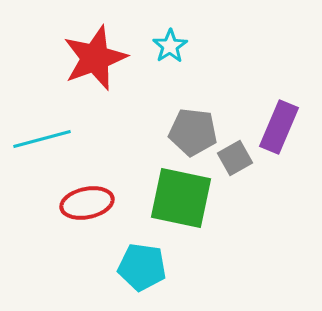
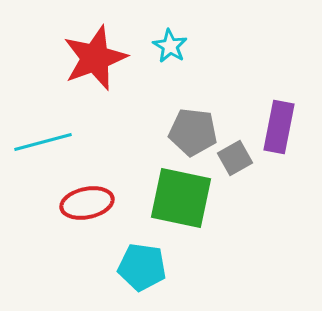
cyan star: rotated 8 degrees counterclockwise
purple rectangle: rotated 12 degrees counterclockwise
cyan line: moved 1 px right, 3 px down
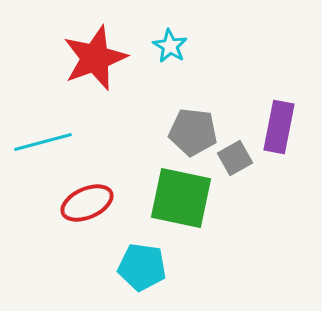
red ellipse: rotated 12 degrees counterclockwise
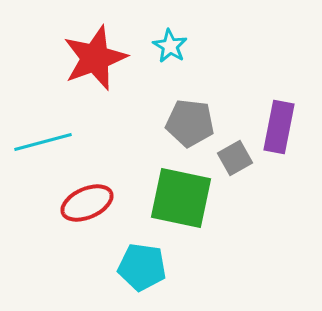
gray pentagon: moved 3 px left, 9 px up
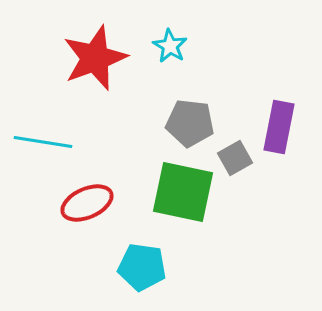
cyan line: rotated 24 degrees clockwise
green square: moved 2 px right, 6 px up
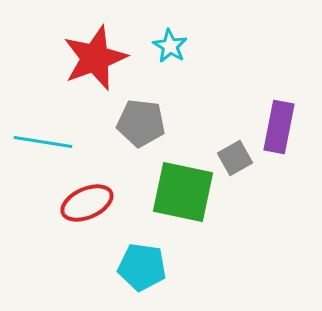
gray pentagon: moved 49 px left
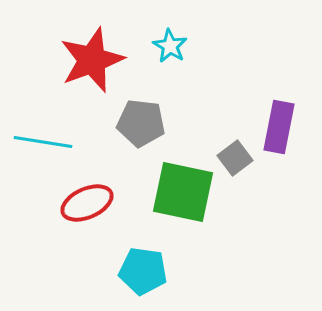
red star: moved 3 px left, 2 px down
gray square: rotated 8 degrees counterclockwise
cyan pentagon: moved 1 px right, 4 px down
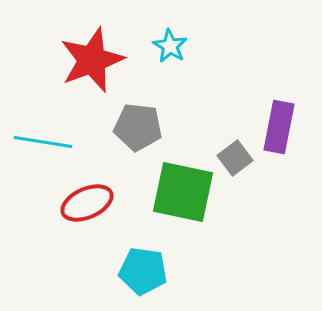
gray pentagon: moved 3 px left, 4 px down
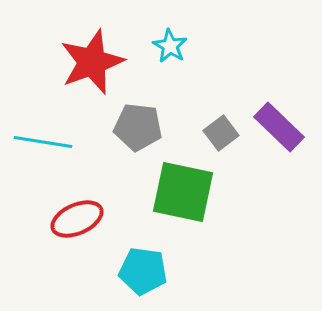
red star: moved 2 px down
purple rectangle: rotated 57 degrees counterclockwise
gray square: moved 14 px left, 25 px up
red ellipse: moved 10 px left, 16 px down
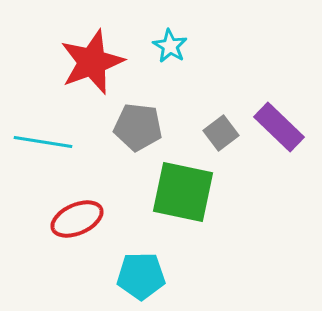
cyan pentagon: moved 2 px left, 5 px down; rotated 9 degrees counterclockwise
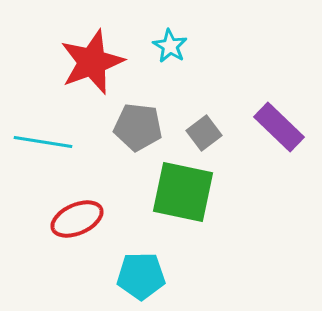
gray square: moved 17 px left
